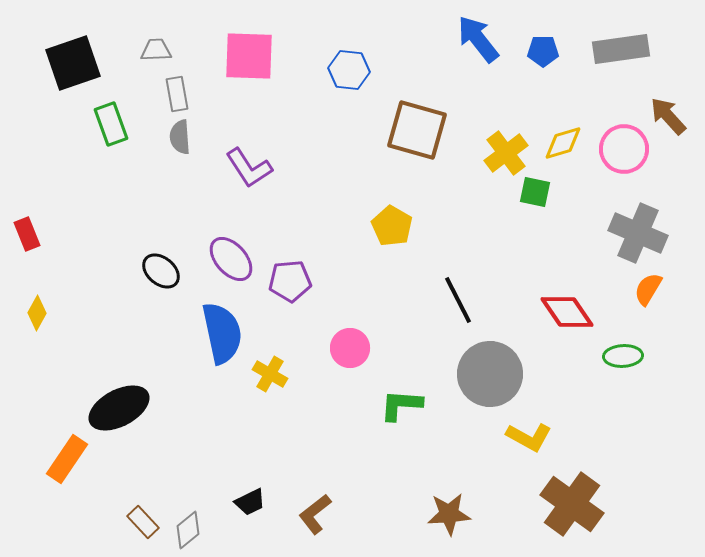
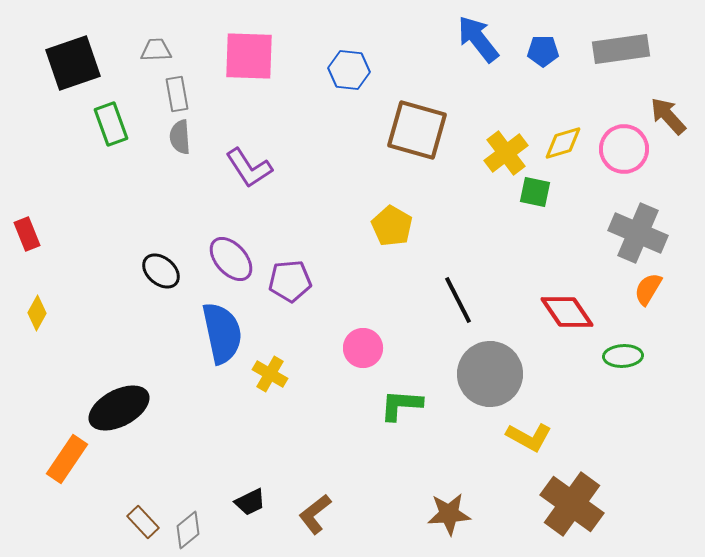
pink circle at (350, 348): moved 13 px right
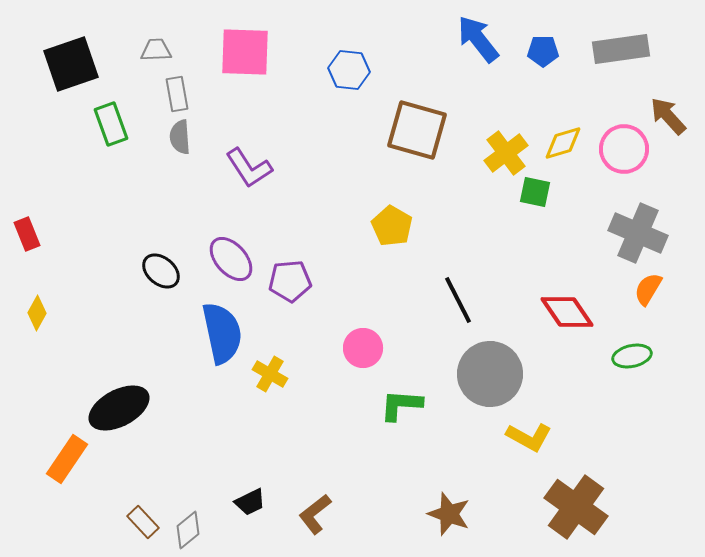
pink square at (249, 56): moved 4 px left, 4 px up
black square at (73, 63): moved 2 px left, 1 px down
green ellipse at (623, 356): moved 9 px right; rotated 9 degrees counterclockwise
brown cross at (572, 504): moved 4 px right, 3 px down
brown star at (449, 514): rotated 24 degrees clockwise
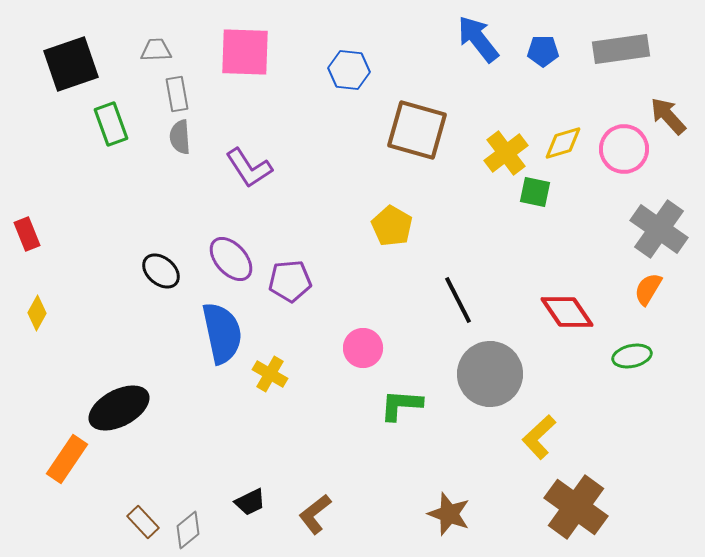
gray cross at (638, 233): moved 21 px right, 4 px up; rotated 12 degrees clockwise
yellow L-shape at (529, 437): moved 10 px right; rotated 108 degrees clockwise
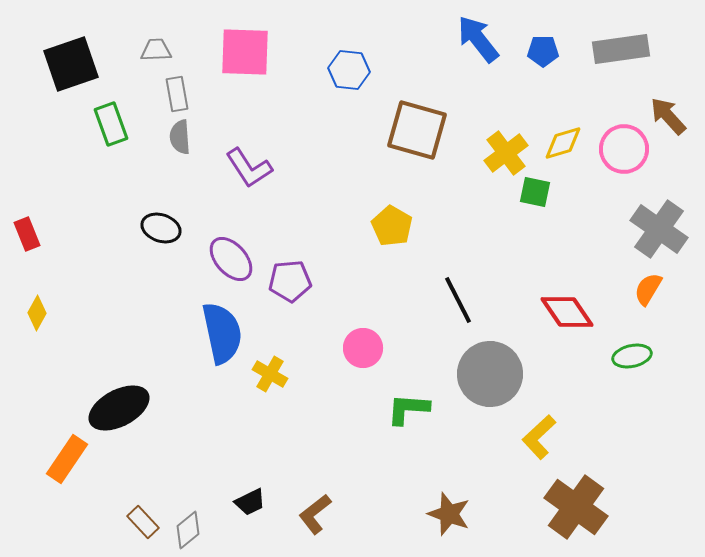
black ellipse at (161, 271): moved 43 px up; rotated 21 degrees counterclockwise
green L-shape at (401, 405): moved 7 px right, 4 px down
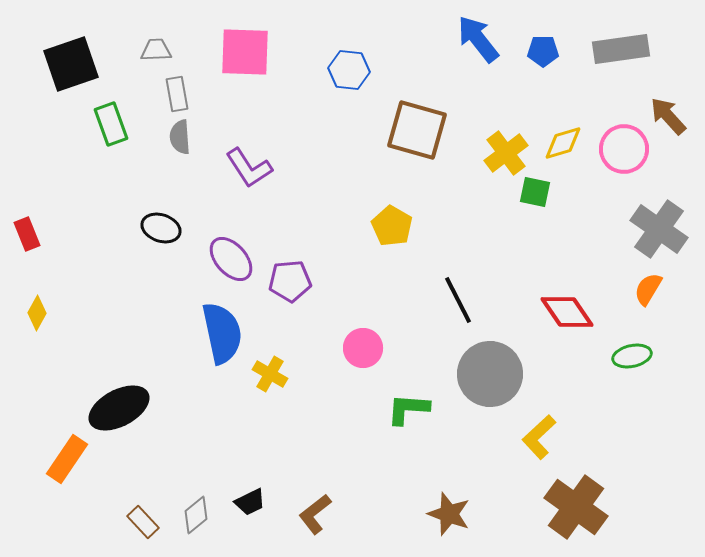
gray diamond at (188, 530): moved 8 px right, 15 px up
